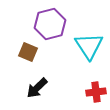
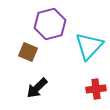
cyan triangle: rotated 16 degrees clockwise
red cross: moved 3 px up
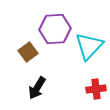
purple hexagon: moved 5 px right, 5 px down; rotated 12 degrees clockwise
brown square: rotated 30 degrees clockwise
black arrow: rotated 15 degrees counterclockwise
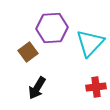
purple hexagon: moved 3 px left, 1 px up
cyan triangle: moved 1 px right, 3 px up
red cross: moved 2 px up
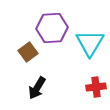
cyan triangle: rotated 12 degrees counterclockwise
